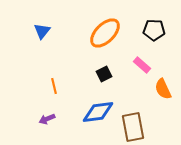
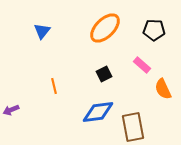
orange ellipse: moved 5 px up
purple arrow: moved 36 px left, 9 px up
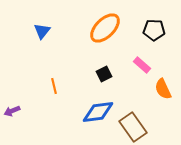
purple arrow: moved 1 px right, 1 px down
brown rectangle: rotated 24 degrees counterclockwise
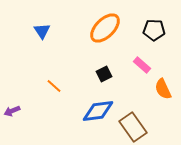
blue triangle: rotated 12 degrees counterclockwise
orange line: rotated 35 degrees counterclockwise
blue diamond: moved 1 px up
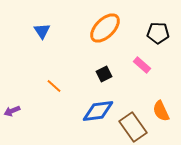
black pentagon: moved 4 px right, 3 px down
orange semicircle: moved 2 px left, 22 px down
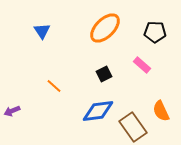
black pentagon: moved 3 px left, 1 px up
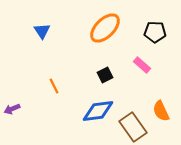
black square: moved 1 px right, 1 px down
orange line: rotated 21 degrees clockwise
purple arrow: moved 2 px up
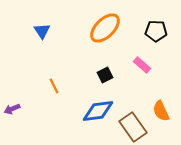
black pentagon: moved 1 px right, 1 px up
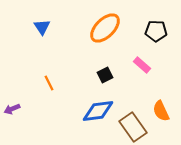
blue triangle: moved 4 px up
orange line: moved 5 px left, 3 px up
